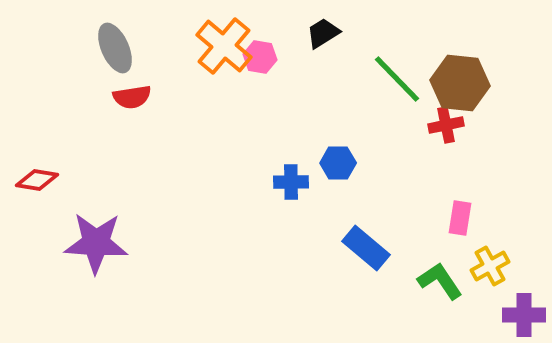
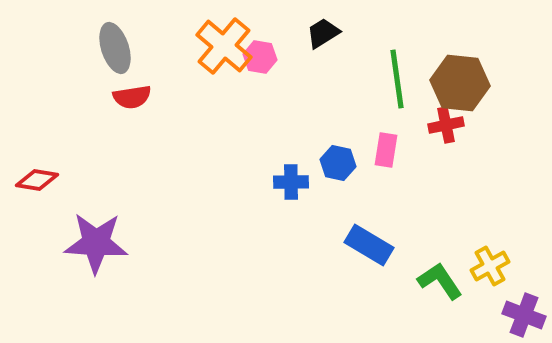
gray ellipse: rotated 6 degrees clockwise
green line: rotated 36 degrees clockwise
blue hexagon: rotated 12 degrees clockwise
pink rectangle: moved 74 px left, 68 px up
blue rectangle: moved 3 px right, 3 px up; rotated 9 degrees counterclockwise
purple cross: rotated 21 degrees clockwise
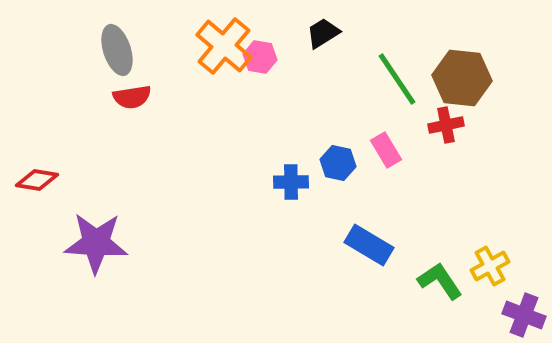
gray ellipse: moved 2 px right, 2 px down
green line: rotated 26 degrees counterclockwise
brown hexagon: moved 2 px right, 5 px up
pink rectangle: rotated 40 degrees counterclockwise
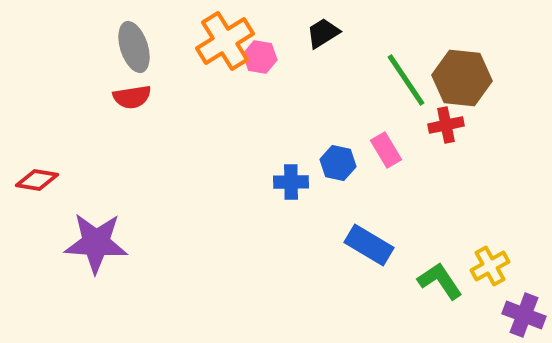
orange cross: moved 1 px right, 5 px up; rotated 18 degrees clockwise
gray ellipse: moved 17 px right, 3 px up
green line: moved 9 px right, 1 px down
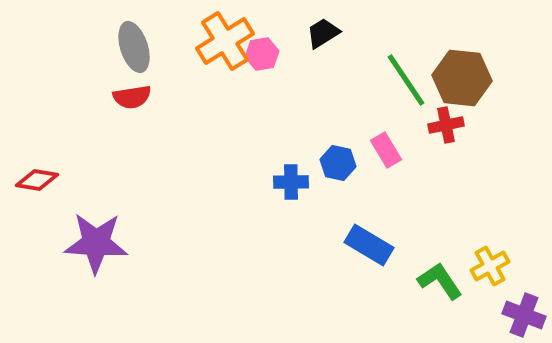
pink hexagon: moved 2 px right, 3 px up; rotated 20 degrees counterclockwise
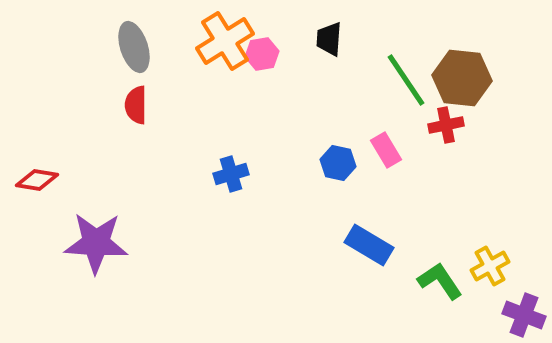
black trapezoid: moved 6 px right, 6 px down; rotated 54 degrees counterclockwise
red semicircle: moved 4 px right, 8 px down; rotated 99 degrees clockwise
blue cross: moved 60 px left, 8 px up; rotated 16 degrees counterclockwise
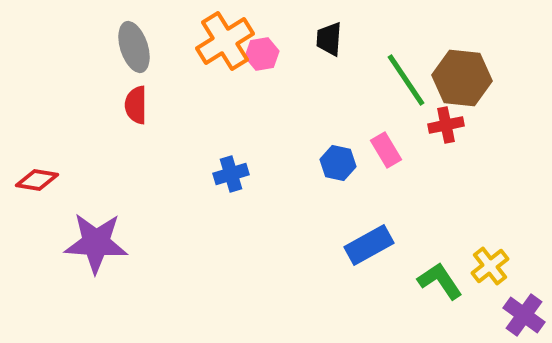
blue rectangle: rotated 60 degrees counterclockwise
yellow cross: rotated 9 degrees counterclockwise
purple cross: rotated 15 degrees clockwise
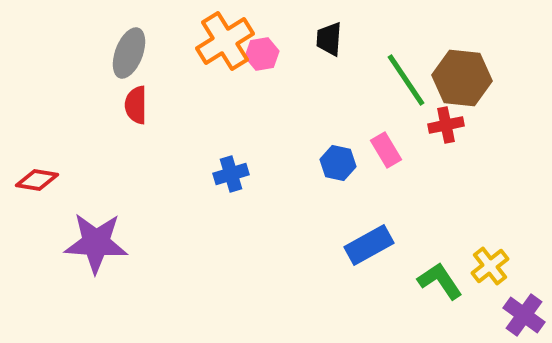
gray ellipse: moved 5 px left, 6 px down; rotated 39 degrees clockwise
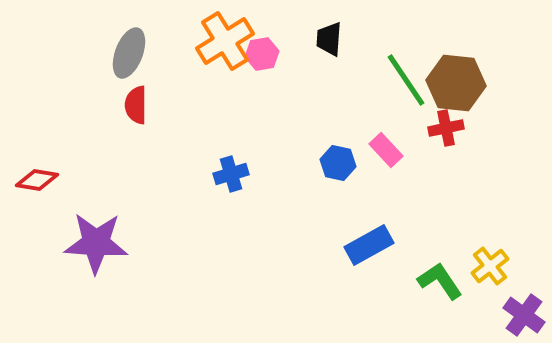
brown hexagon: moved 6 px left, 5 px down
red cross: moved 3 px down
pink rectangle: rotated 12 degrees counterclockwise
